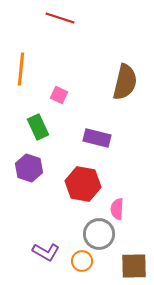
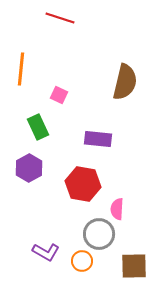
purple rectangle: moved 1 px right, 1 px down; rotated 8 degrees counterclockwise
purple hexagon: rotated 12 degrees clockwise
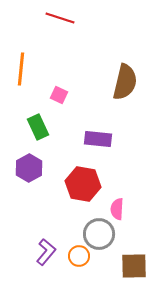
purple L-shape: rotated 80 degrees counterclockwise
orange circle: moved 3 px left, 5 px up
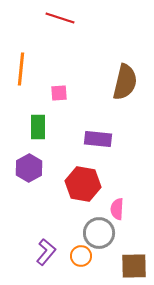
pink square: moved 2 px up; rotated 30 degrees counterclockwise
green rectangle: rotated 25 degrees clockwise
gray circle: moved 1 px up
orange circle: moved 2 px right
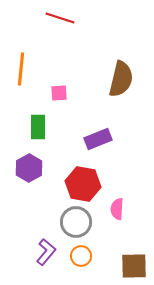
brown semicircle: moved 4 px left, 3 px up
purple rectangle: rotated 28 degrees counterclockwise
gray circle: moved 23 px left, 11 px up
